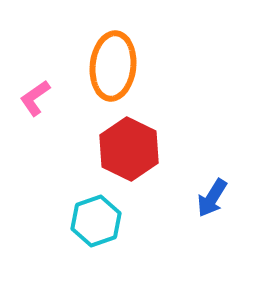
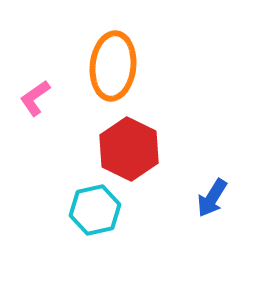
cyan hexagon: moved 1 px left, 11 px up; rotated 6 degrees clockwise
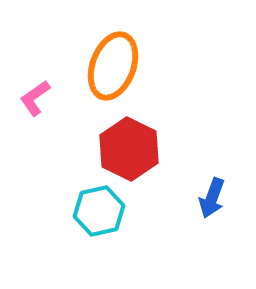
orange ellipse: rotated 14 degrees clockwise
blue arrow: rotated 12 degrees counterclockwise
cyan hexagon: moved 4 px right, 1 px down
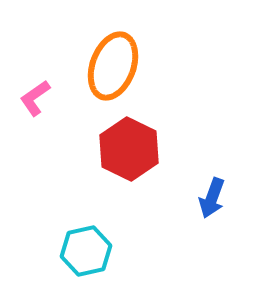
cyan hexagon: moved 13 px left, 40 px down
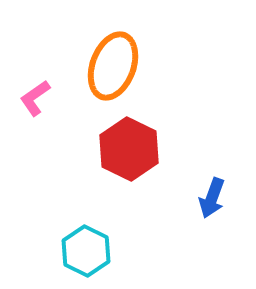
cyan hexagon: rotated 21 degrees counterclockwise
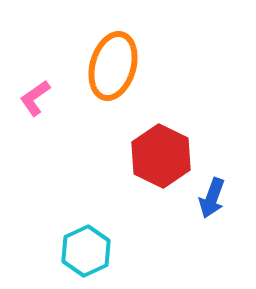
orange ellipse: rotated 4 degrees counterclockwise
red hexagon: moved 32 px right, 7 px down
cyan hexagon: rotated 9 degrees clockwise
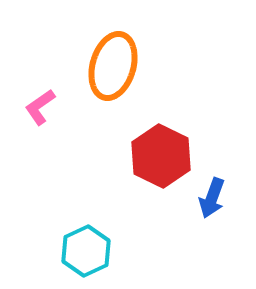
pink L-shape: moved 5 px right, 9 px down
